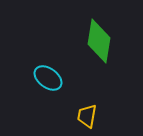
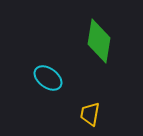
yellow trapezoid: moved 3 px right, 2 px up
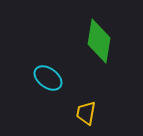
yellow trapezoid: moved 4 px left, 1 px up
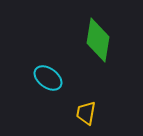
green diamond: moved 1 px left, 1 px up
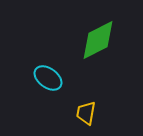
green diamond: rotated 54 degrees clockwise
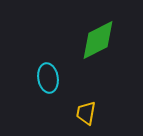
cyan ellipse: rotated 44 degrees clockwise
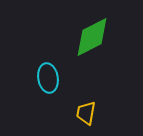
green diamond: moved 6 px left, 3 px up
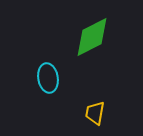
yellow trapezoid: moved 9 px right
